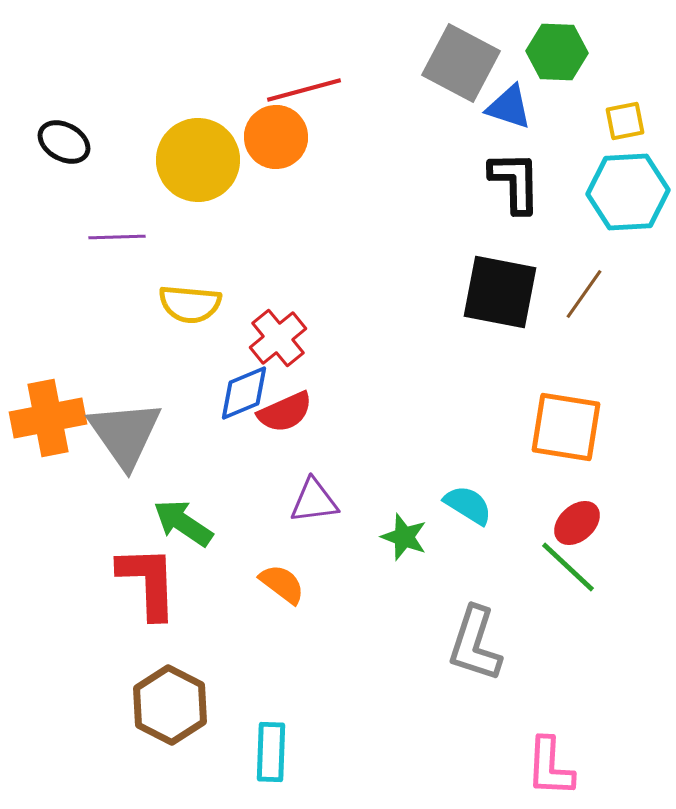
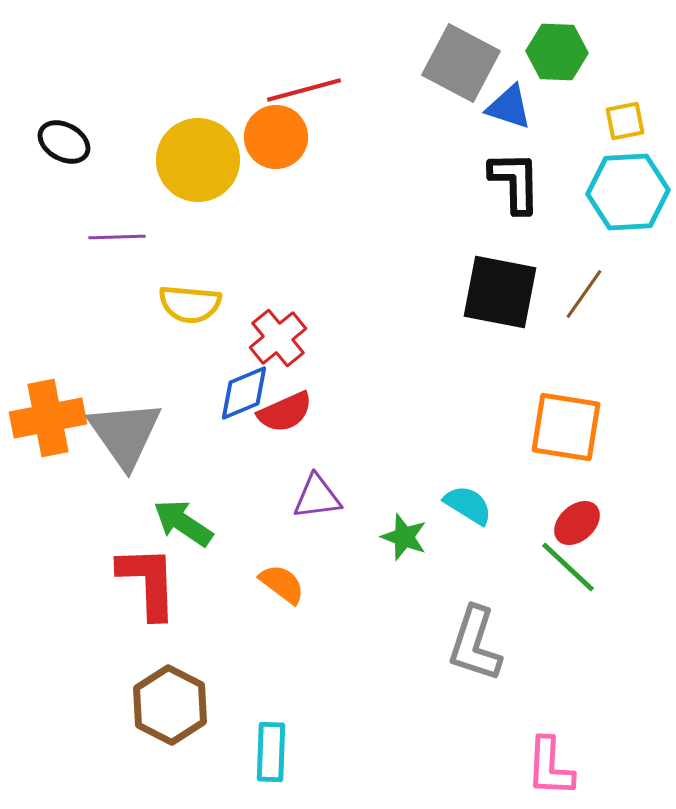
purple triangle: moved 3 px right, 4 px up
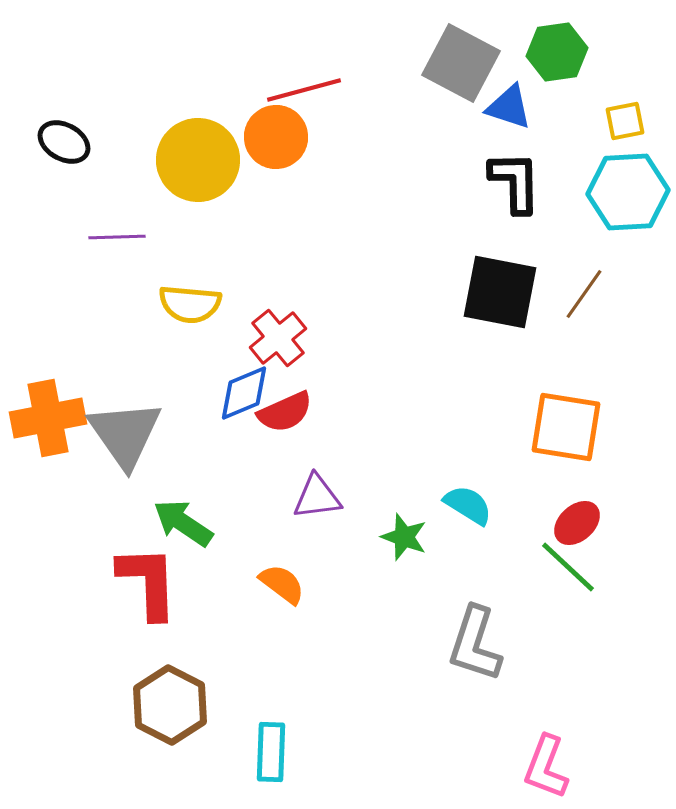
green hexagon: rotated 10 degrees counterclockwise
pink L-shape: moved 4 px left; rotated 18 degrees clockwise
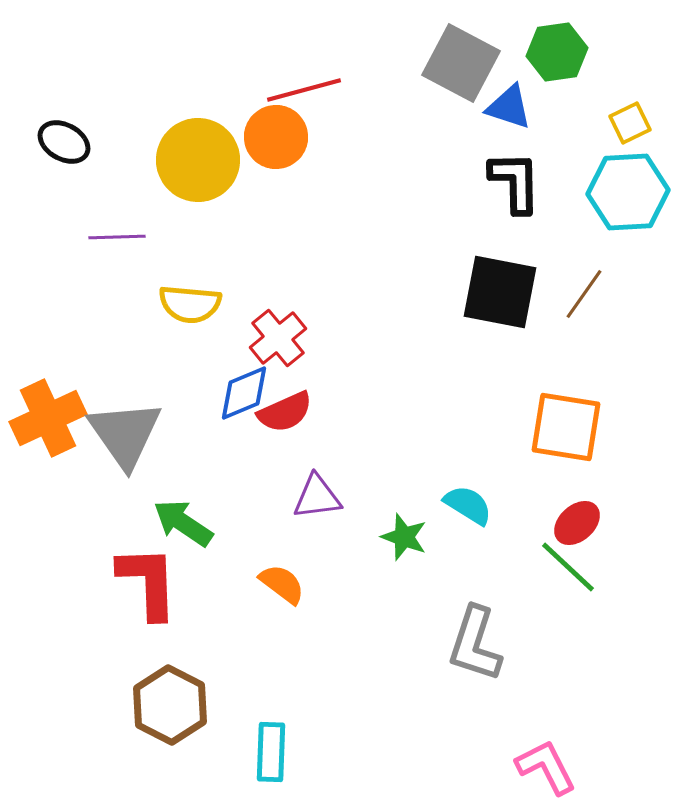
yellow square: moved 5 px right, 2 px down; rotated 15 degrees counterclockwise
orange cross: rotated 14 degrees counterclockwise
pink L-shape: rotated 132 degrees clockwise
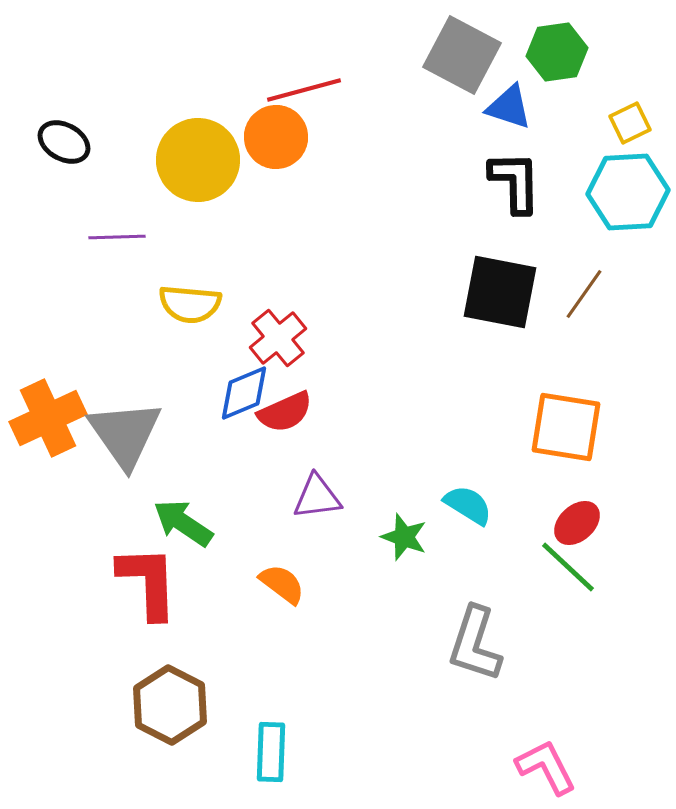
gray square: moved 1 px right, 8 px up
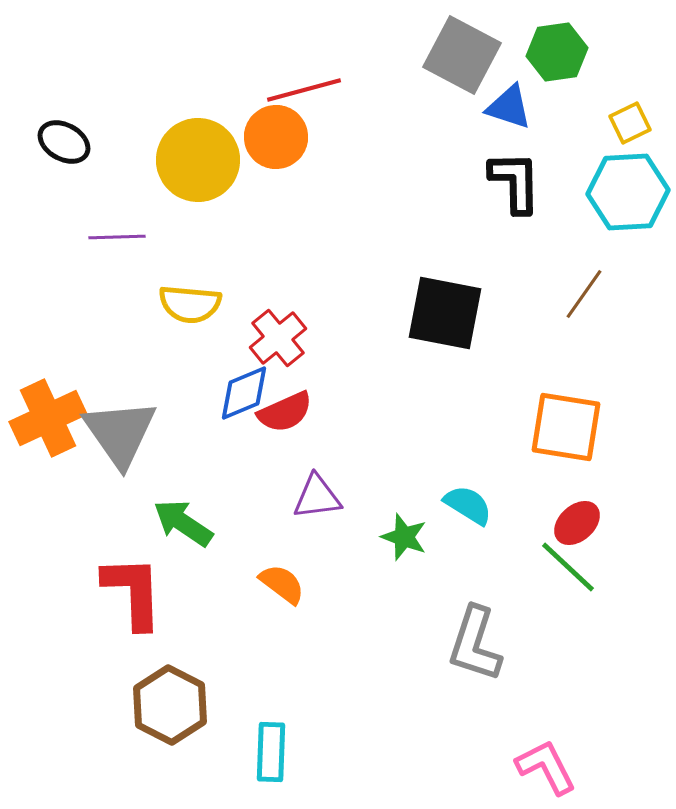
black square: moved 55 px left, 21 px down
gray triangle: moved 5 px left, 1 px up
red L-shape: moved 15 px left, 10 px down
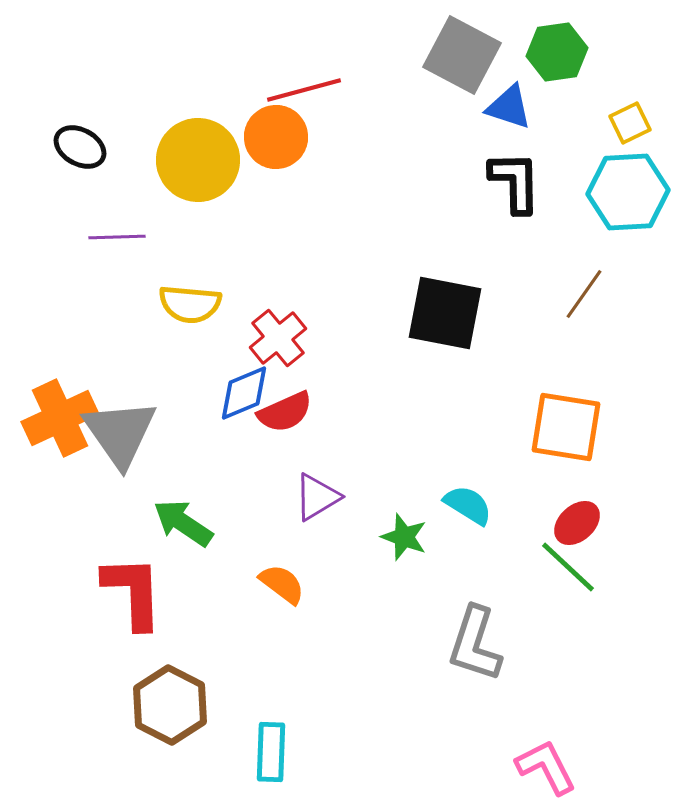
black ellipse: moved 16 px right, 5 px down
orange cross: moved 12 px right
purple triangle: rotated 24 degrees counterclockwise
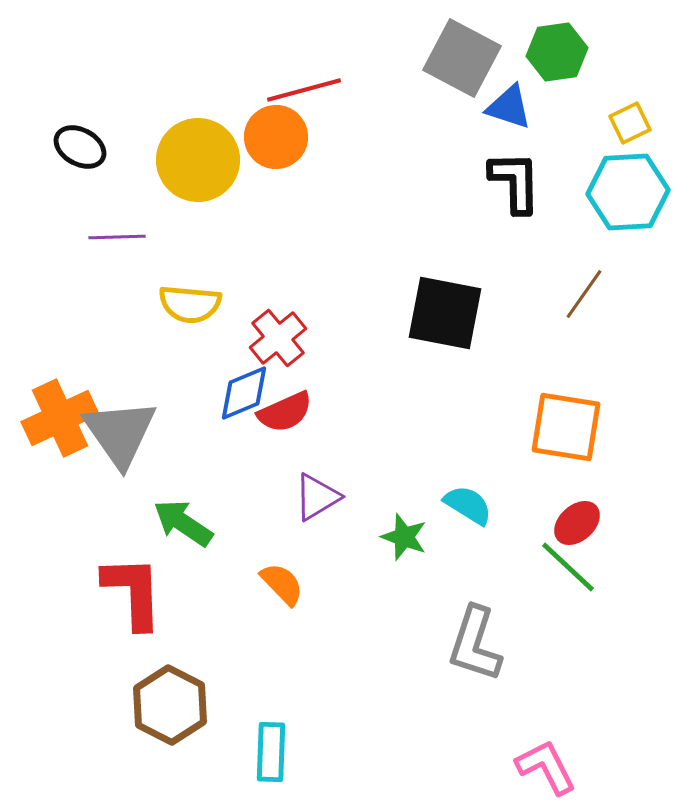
gray square: moved 3 px down
orange semicircle: rotated 9 degrees clockwise
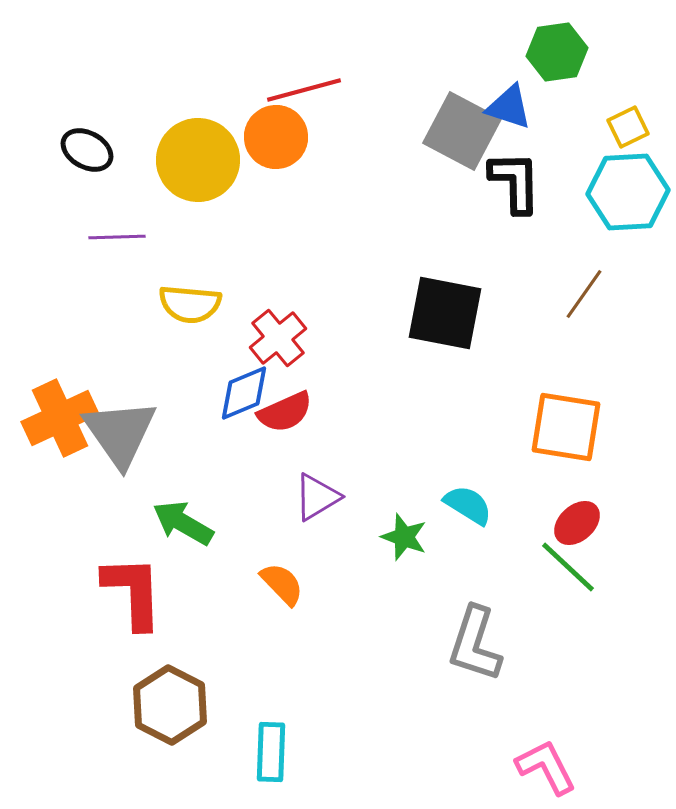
gray square: moved 73 px down
yellow square: moved 2 px left, 4 px down
black ellipse: moved 7 px right, 3 px down
green arrow: rotated 4 degrees counterclockwise
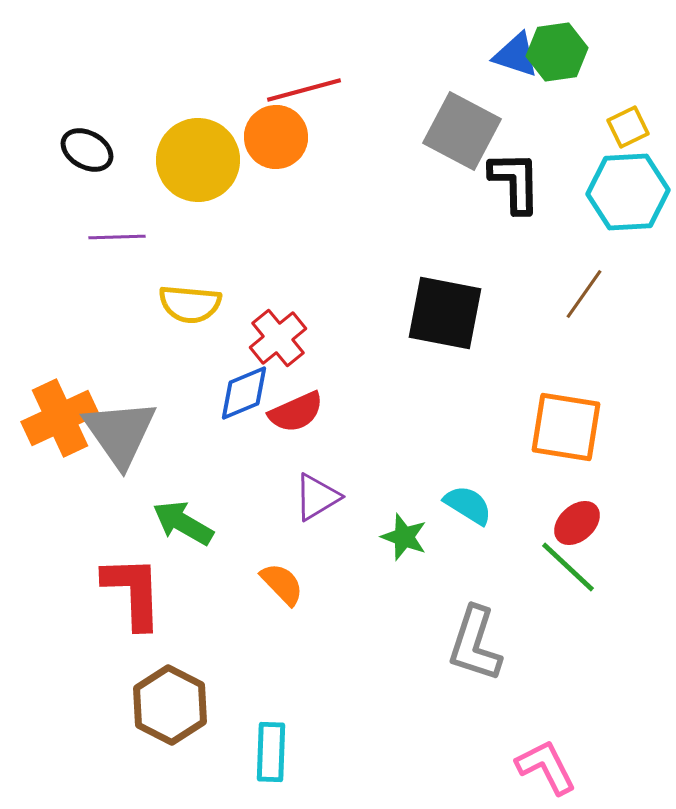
blue triangle: moved 7 px right, 52 px up
red semicircle: moved 11 px right
